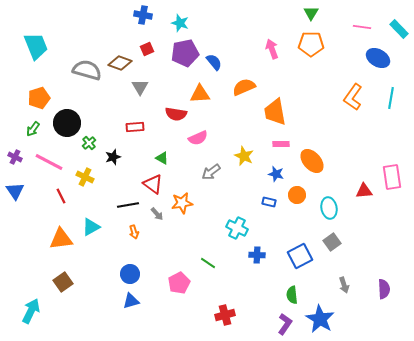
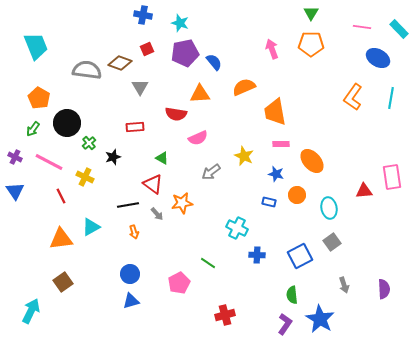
gray semicircle at (87, 70): rotated 8 degrees counterclockwise
orange pentagon at (39, 98): rotated 25 degrees counterclockwise
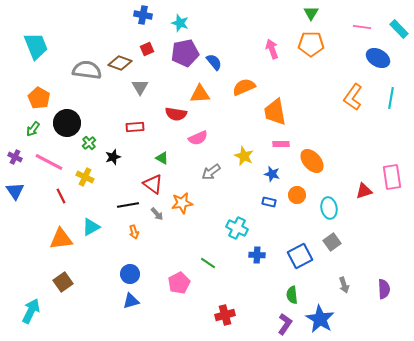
blue star at (276, 174): moved 4 px left
red triangle at (364, 191): rotated 12 degrees counterclockwise
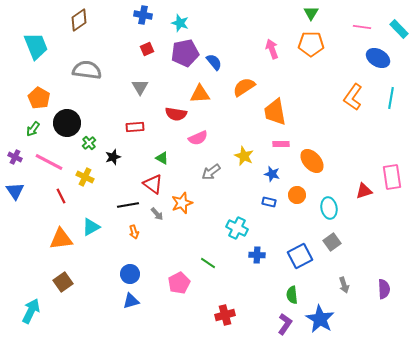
brown diamond at (120, 63): moved 41 px left, 43 px up; rotated 55 degrees counterclockwise
orange semicircle at (244, 87): rotated 10 degrees counterclockwise
orange star at (182, 203): rotated 10 degrees counterclockwise
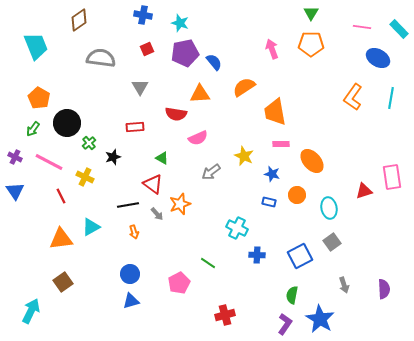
gray semicircle at (87, 70): moved 14 px right, 12 px up
orange star at (182, 203): moved 2 px left, 1 px down
green semicircle at (292, 295): rotated 18 degrees clockwise
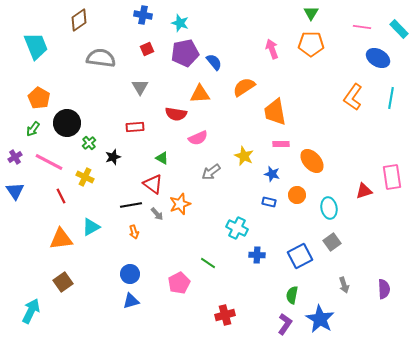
purple cross at (15, 157): rotated 32 degrees clockwise
black line at (128, 205): moved 3 px right
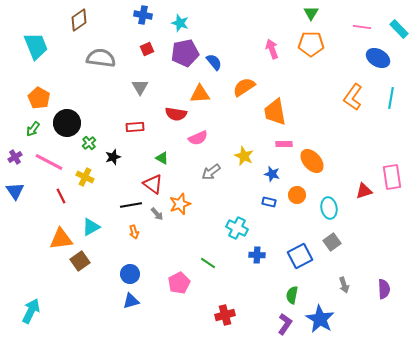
pink rectangle at (281, 144): moved 3 px right
brown square at (63, 282): moved 17 px right, 21 px up
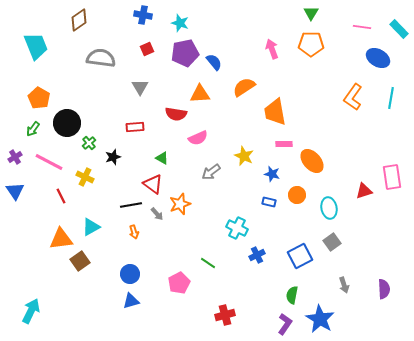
blue cross at (257, 255): rotated 28 degrees counterclockwise
